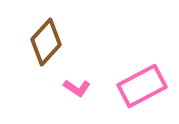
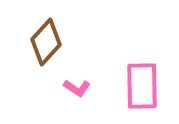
pink rectangle: rotated 63 degrees counterclockwise
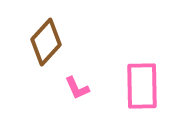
pink L-shape: rotated 32 degrees clockwise
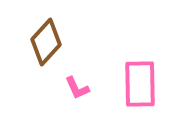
pink rectangle: moved 2 px left, 2 px up
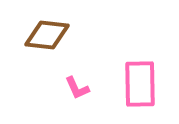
brown diamond: moved 1 px right, 7 px up; rotated 54 degrees clockwise
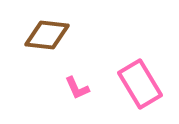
pink rectangle: rotated 30 degrees counterclockwise
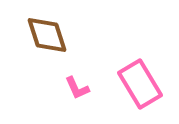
brown diamond: rotated 66 degrees clockwise
